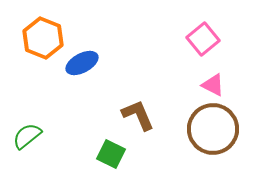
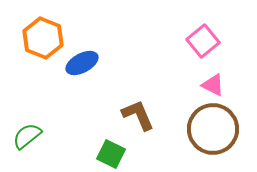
pink square: moved 2 px down
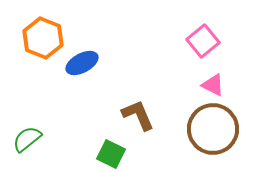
green semicircle: moved 3 px down
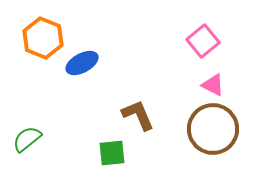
green square: moved 1 px right, 1 px up; rotated 32 degrees counterclockwise
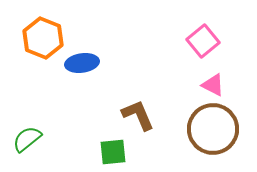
blue ellipse: rotated 20 degrees clockwise
green square: moved 1 px right, 1 px up
